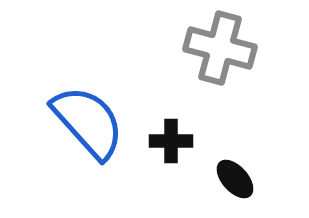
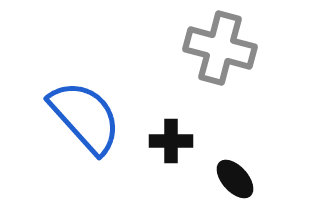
blue semicircle: moved 3 px left, 5 px up
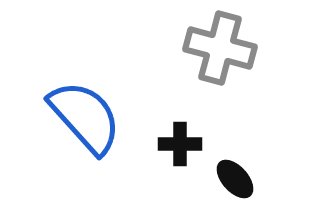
black cross: moved 9 px right, 3 px down
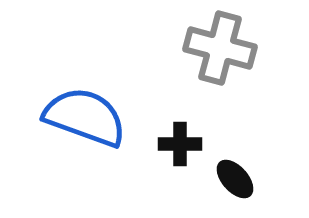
blue semicircle: rotated 28 degrees counterclockwise
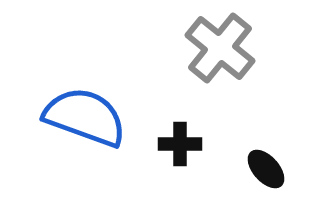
gray cross: rotated 24 degrees clockwise
black ellipse: moved 31 px right, 10 px up
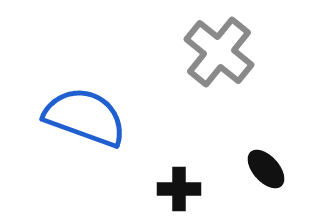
gray cross: moved 1 px left, 4 px down
black cross: moved 1 px left, 45 px down
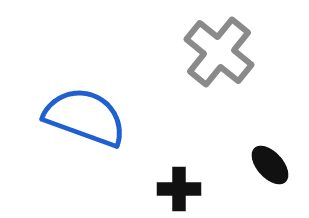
black ellipse: moved 4 px right, 4 px up
